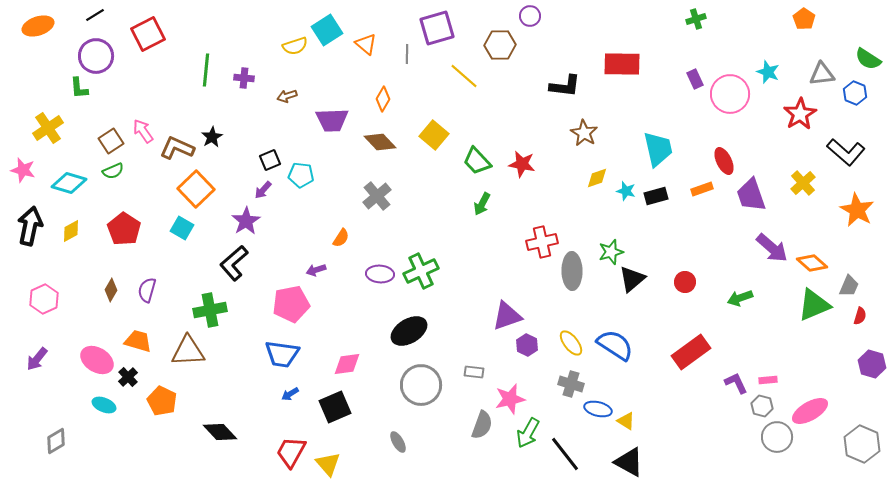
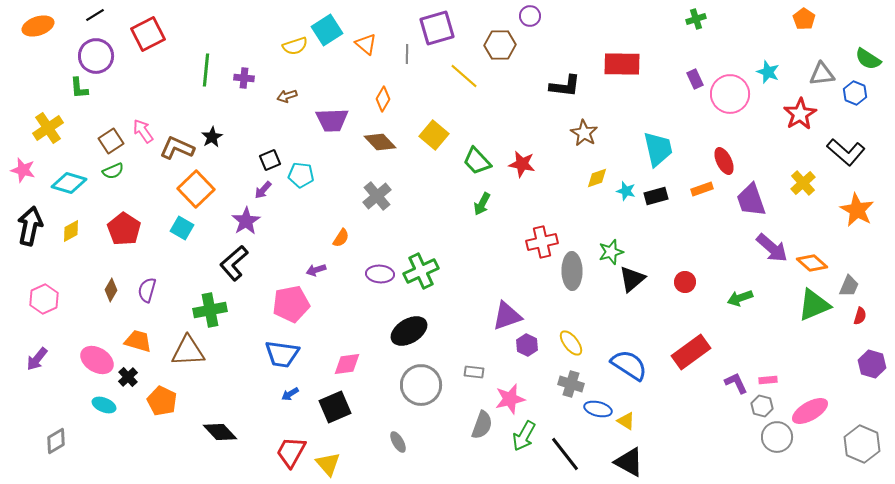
purple trapezoid at (751, 195): moved 5 px down
blue semicircle at (615, 345): moved 14 px right, 20 px down
green arrow at (528, 433): moved 4 px left, 3 px down
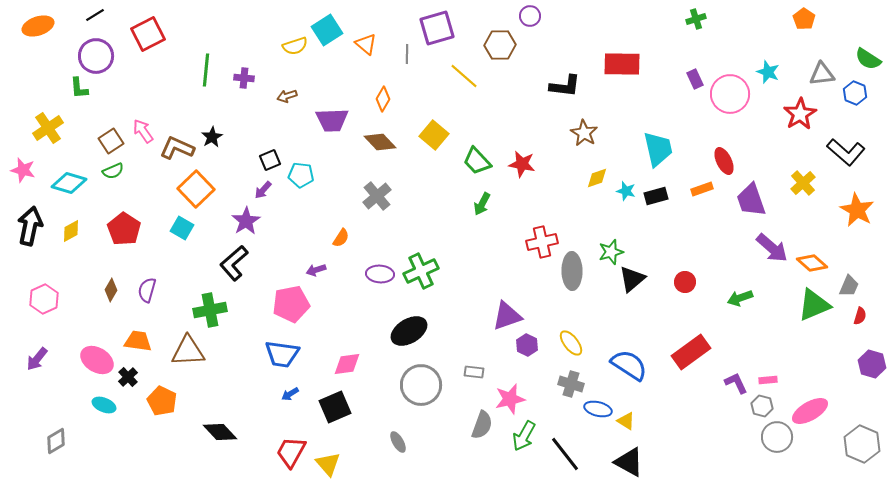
orange trapezoid at (138, 341): rotated 8 degrees counterclockwise
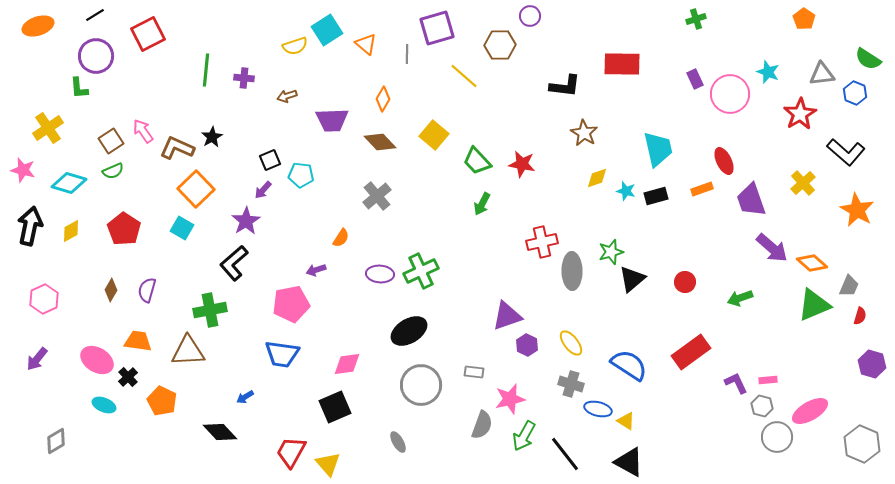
blue arrow at (290, 394): moved 45 px left, 3 px down
